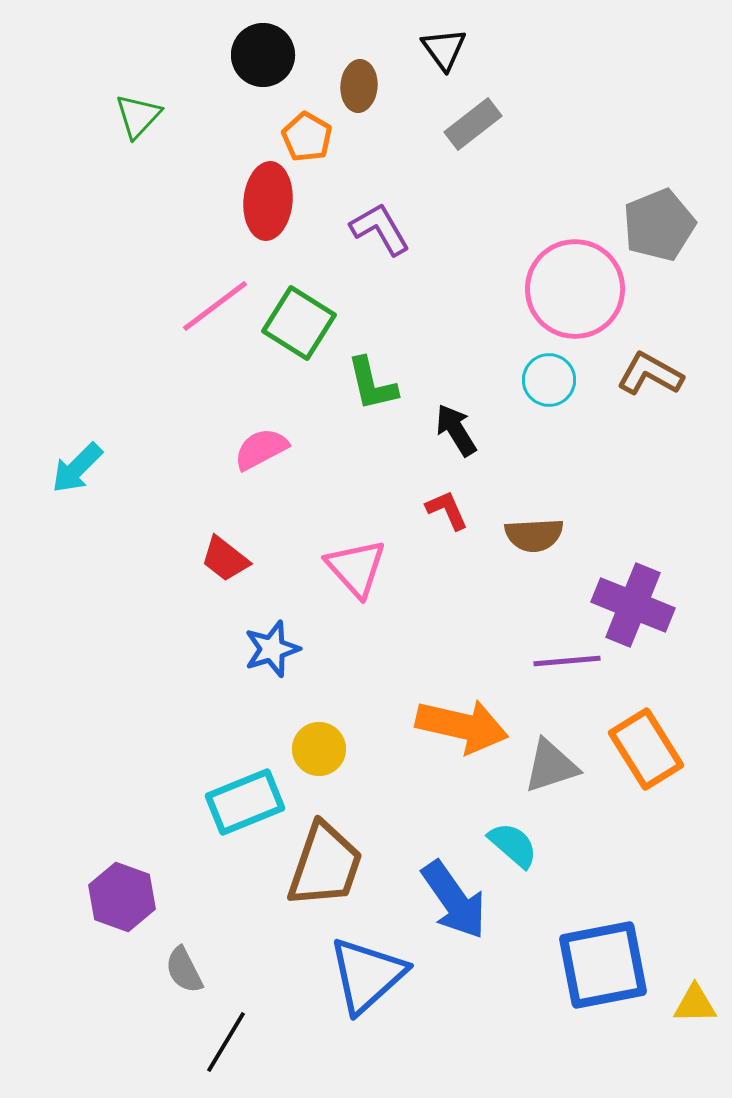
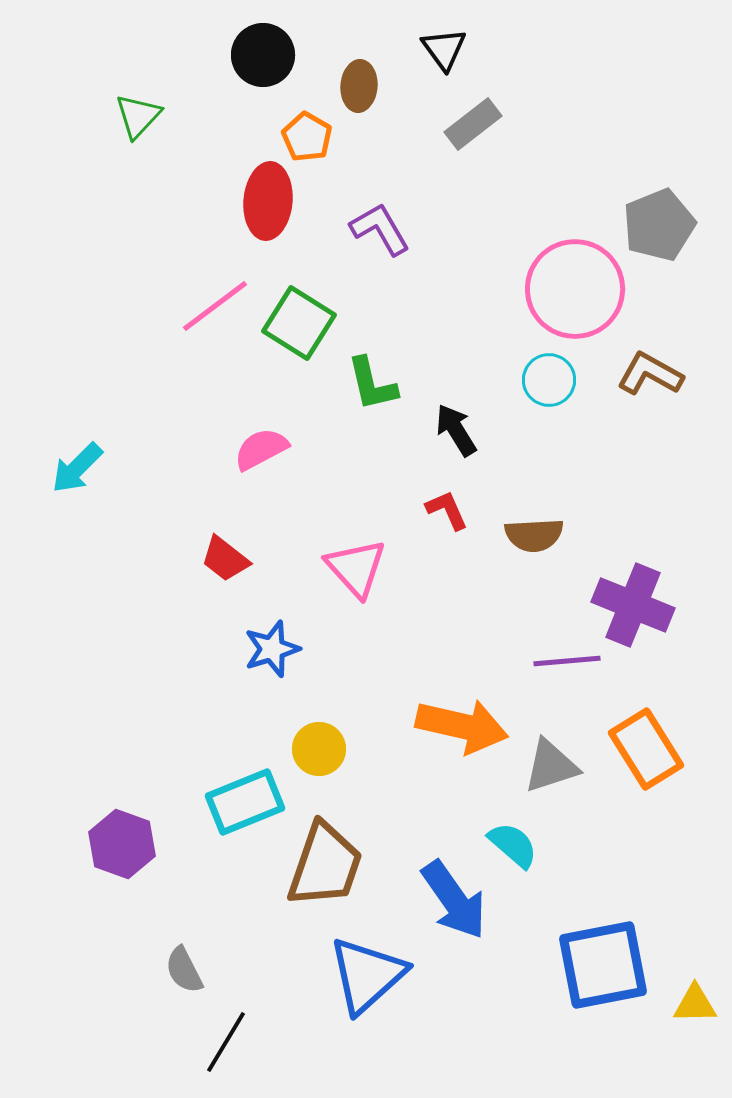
purple hexagon: moved 53 px up
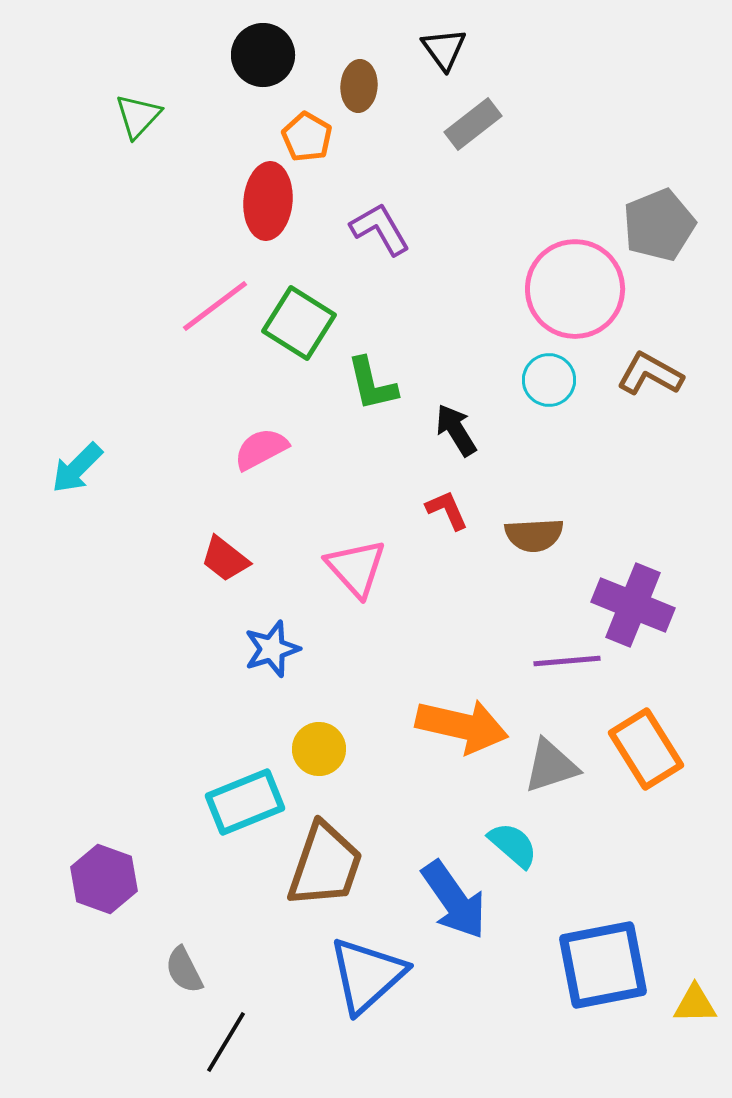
purple hexagon: moved 18 px left, 35 px down
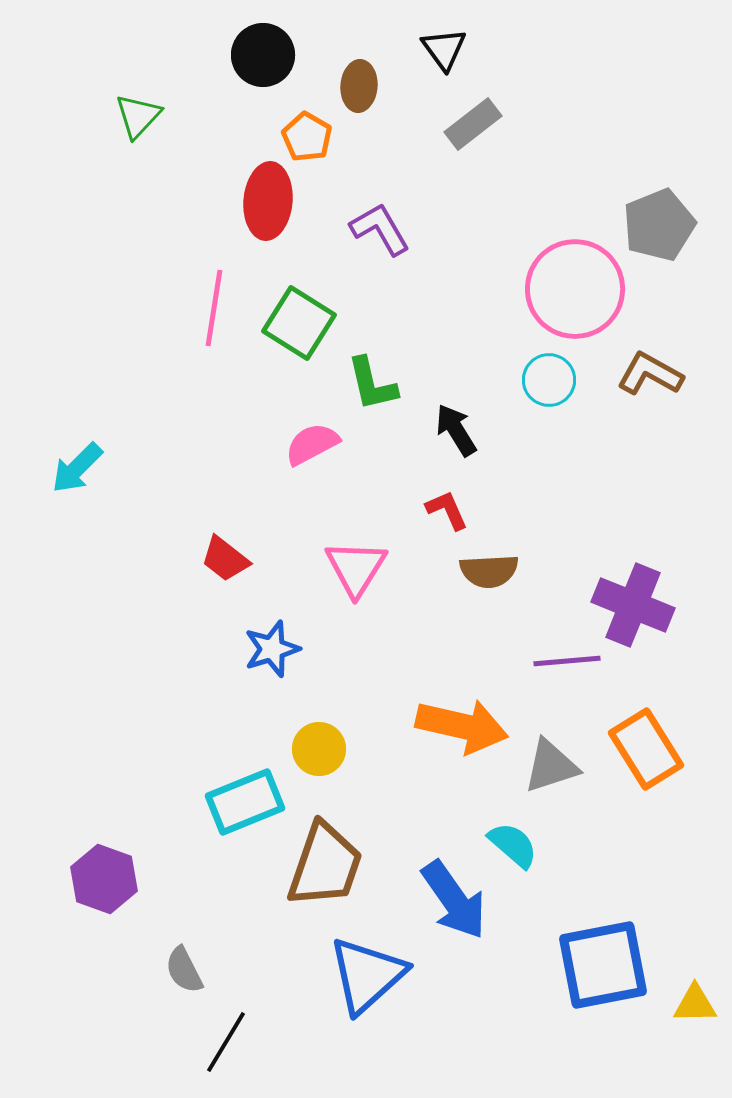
pink line: moved 1 px left, 2 px down; rotated 44 degrees counterclockwise
pink semicircle: moved 51 px right, 5 px up
brown semicircle: moved 45 px left, 36 px down
pink triangle: rotated 14 degrees clockwise
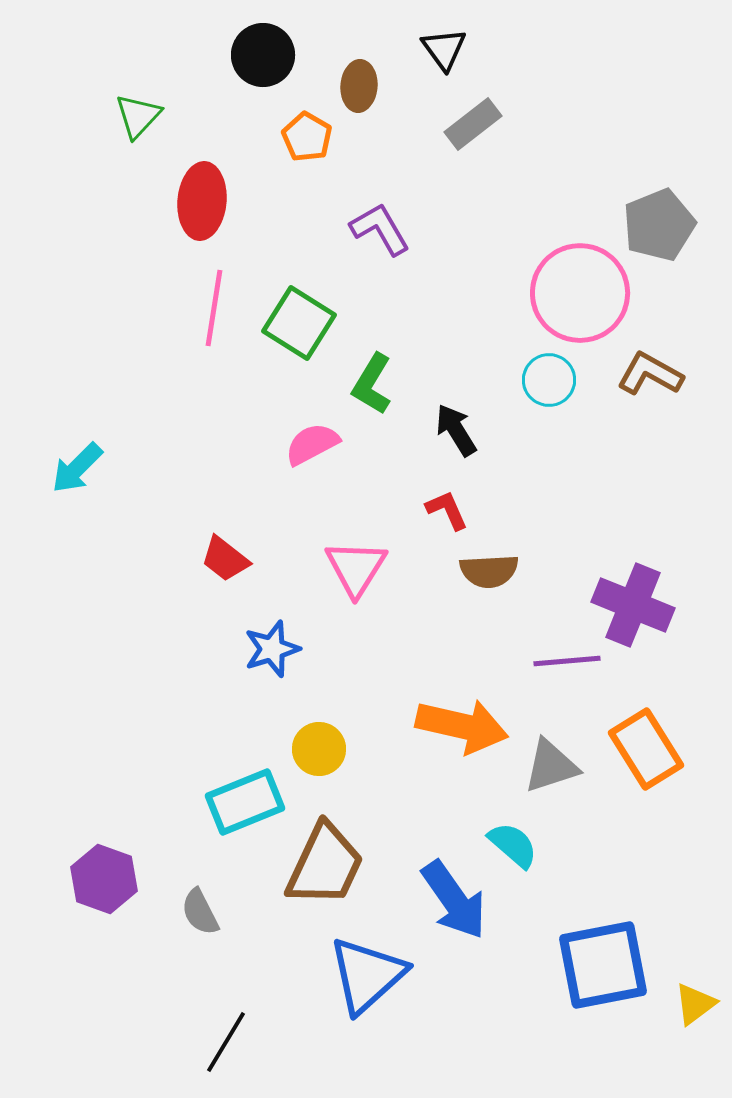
red ellipse: moved 66 px left
pink circle: moved 5 px right, 4 px down
green L-shape: rotated 44 degrees clockwise
brown trapezoid: rotated 6 degrees clockwise
gray semicircle: moved 16 px right, 58 px up
yellow triangle: rotated 36 degrees counterclockwise
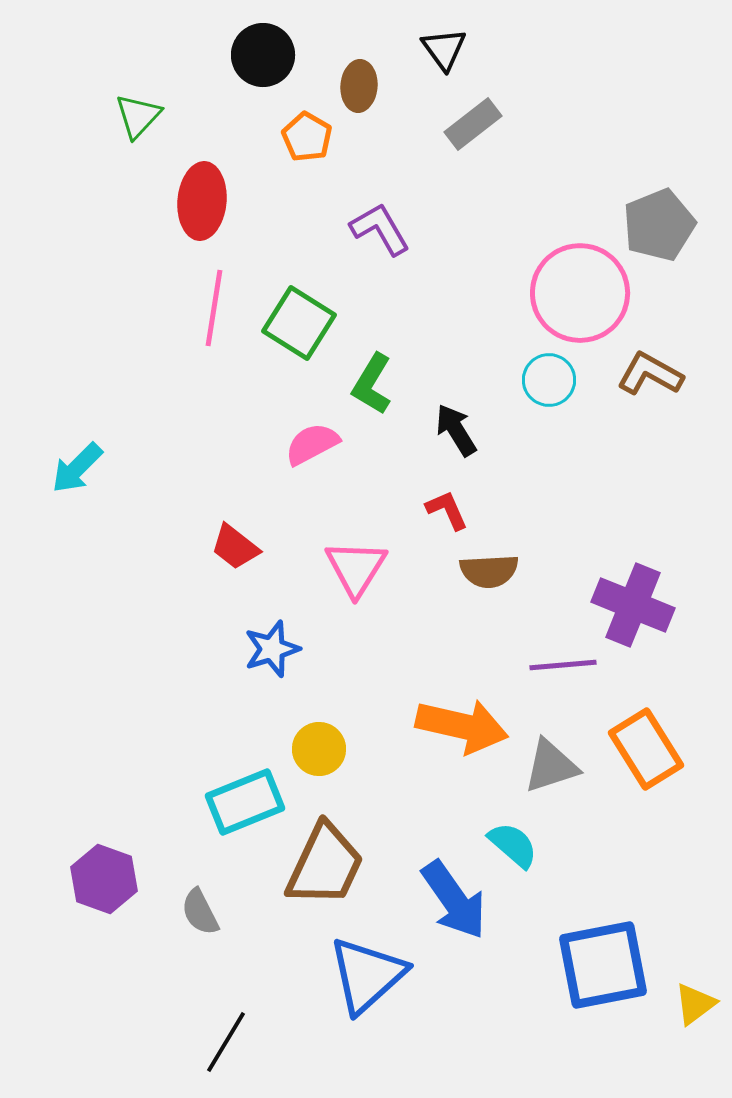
red trapezoid: moved 10 px right, 12 px up
purple line: moved 4 px left, 4 px down
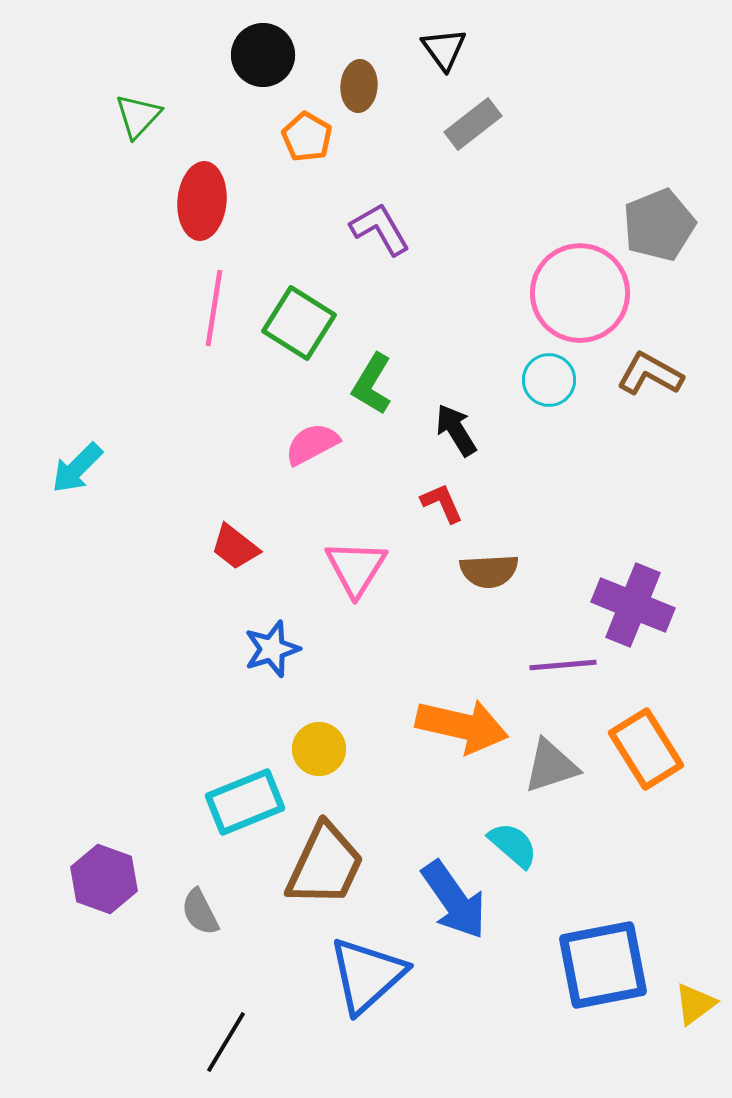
red L-shape: moved 5 px left, 7 px up
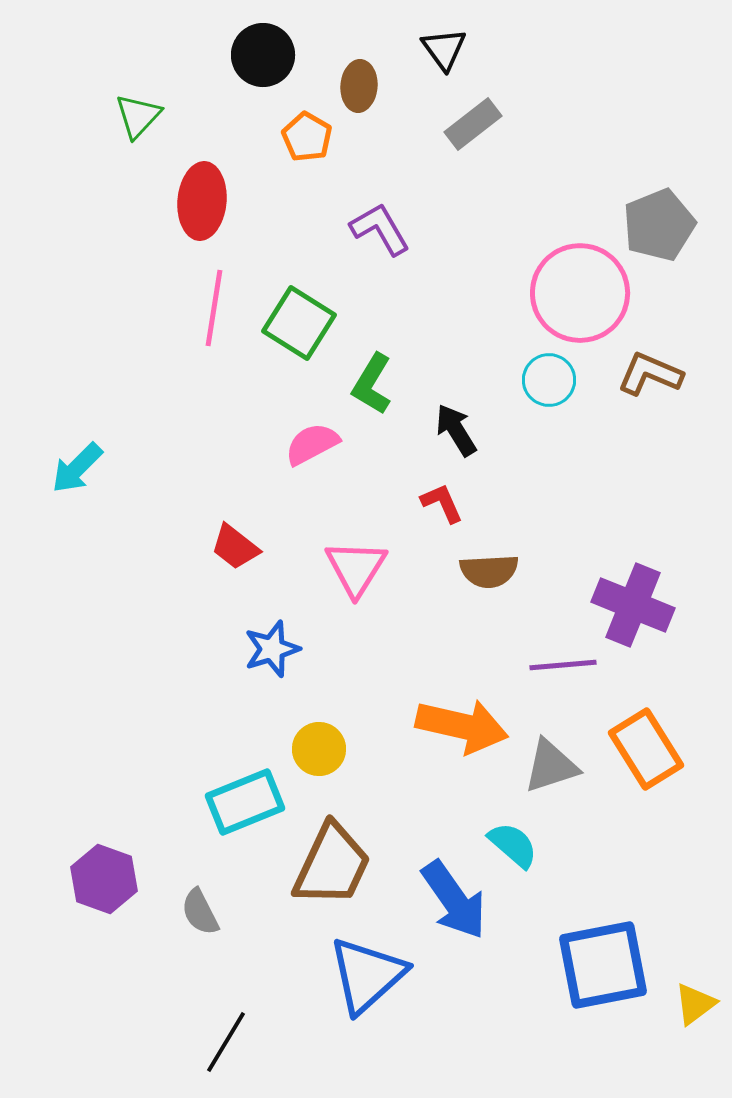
brown L-shape: rotated 6 degrees counterclockwise
brown trapezoid: moved 7 px right
